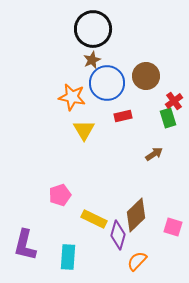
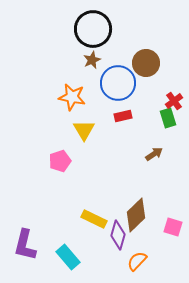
brown circle: moved 13 px up
blue circle: moved 11 px right
pink pentagon: moved 34 px up
cyan rectangle: rotated 45 degrees counterclockwise
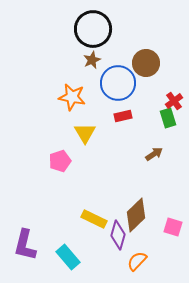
yellow triangle: moved 1 px right, 3 px down
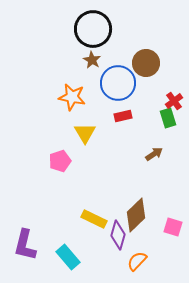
brown star: rotated 18 degrees counterclockwise
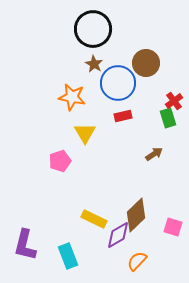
brown star: moved 2 px right, 4 px down
purple diamond: rotated 44 degrees clockwise
cyan rectangle: moved 1 px up; rotated 20 degrees clockwise
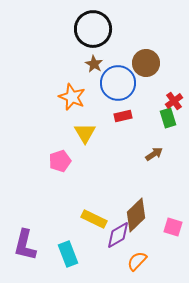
orange star: rotated 12 degrees clockwise
cyan rectangle: moved 2 px up
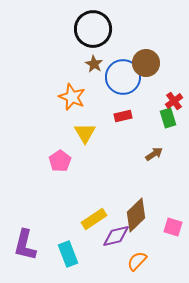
blue circle: moved 5 px right, 6 px up
pink pentagon: rotated 15 degrees counterclockwise
yellow rectangle: rotated 60 degrees counterclockwise
purple diamond: moved 2 px left, 1 px down; rotated 16 degrees clockwise
